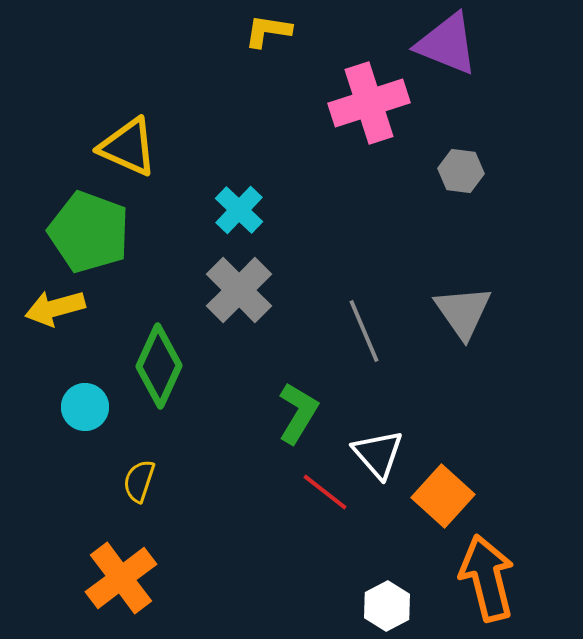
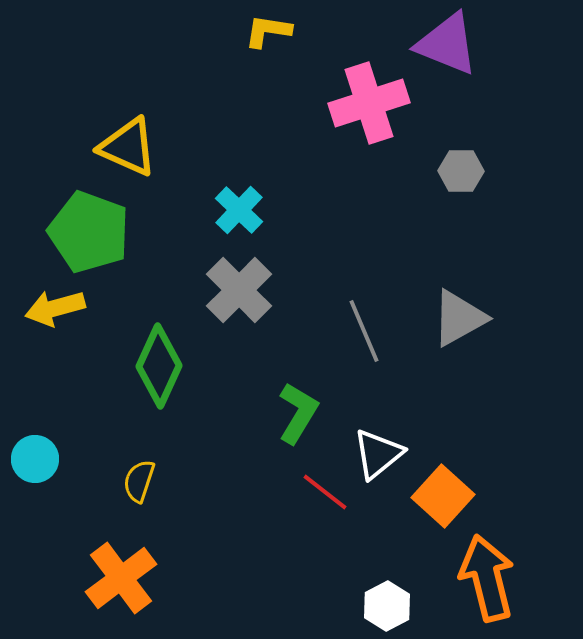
gray hexagon: rotated 6 degrees counterclockwise
gray triangle: moved 4 px left, 6 px down; rotated 36 degrees clockwise
cyan circle: moved 50 px left, 52 px down
white triangle: rotated 32 degrees clockwise
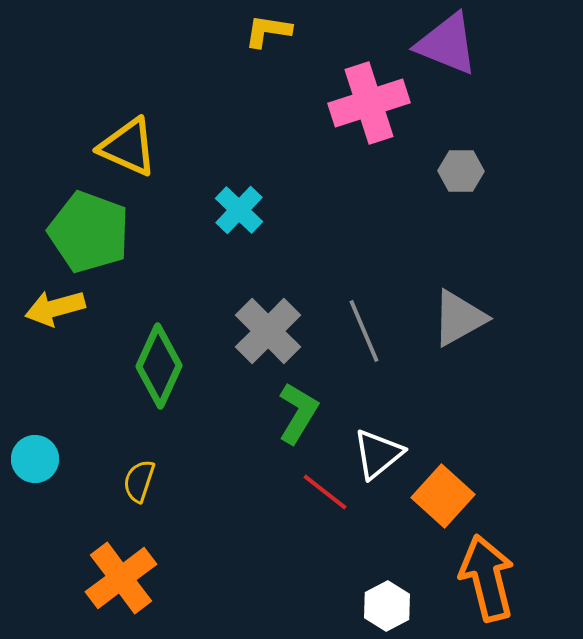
gray cross: moved 29 px right, 41 px down
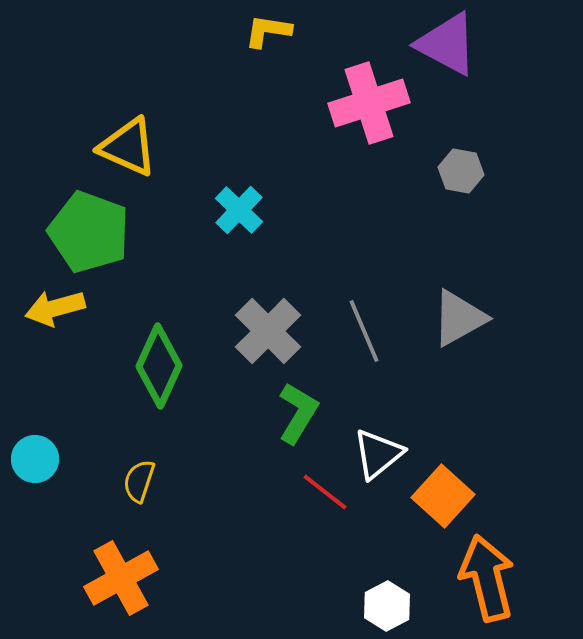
purple triangle: rotated 6 degrees clockwise
gray hexagon: rotated 9 degrees clockwise
orange cross: rotated 8 degrees clockwise
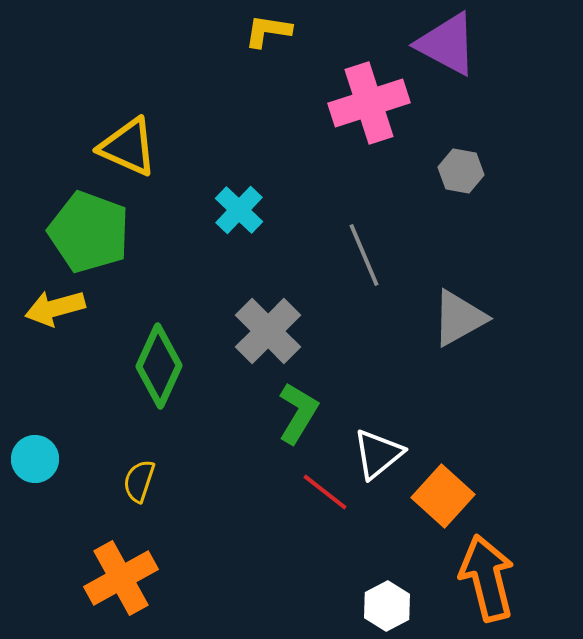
gray line: moved 76 px up
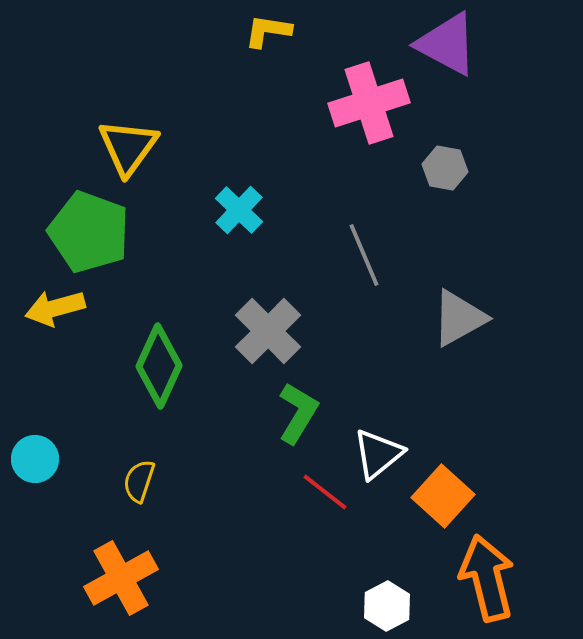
yellow triangle: rotated 42 degrees clockwise
gray hexagon: moved 16 px left, 3 px up
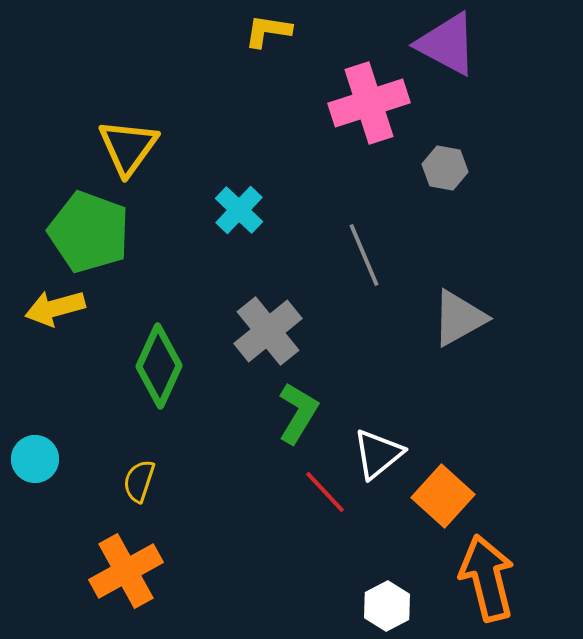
gray cross: rotated 6 degrees clockwise
red line: rotated 9 degrees clockwise
orange cross: moved 5 px right, 7 px up
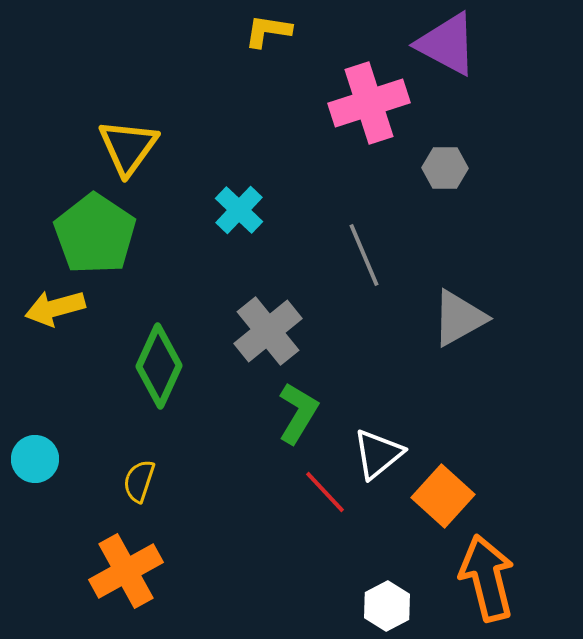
gray hexagon: rotated 9 degrees counterclockwise
green pentagon: moved 6 px right, 2 px down; rotated 14 degrees clockwise
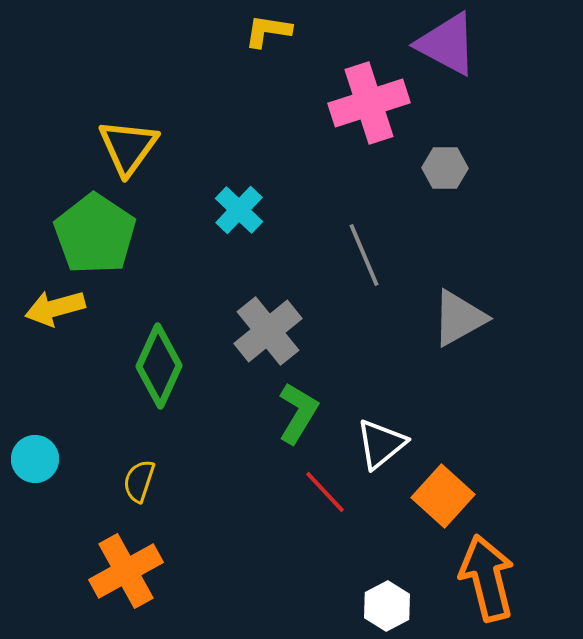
white triangle: moved 3 px right, 10 px up
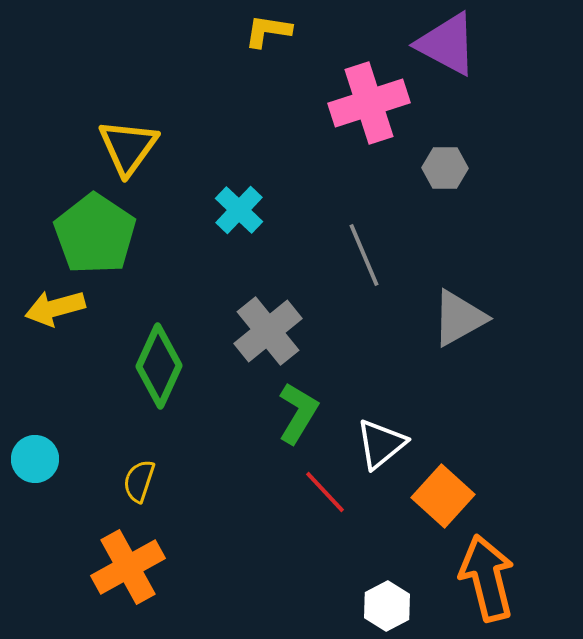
orange cross: moved 2 px right, 4 px up
